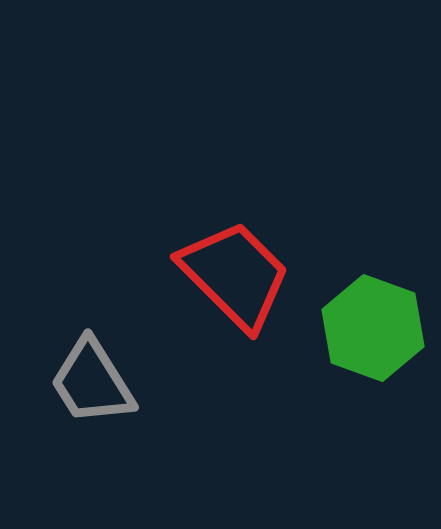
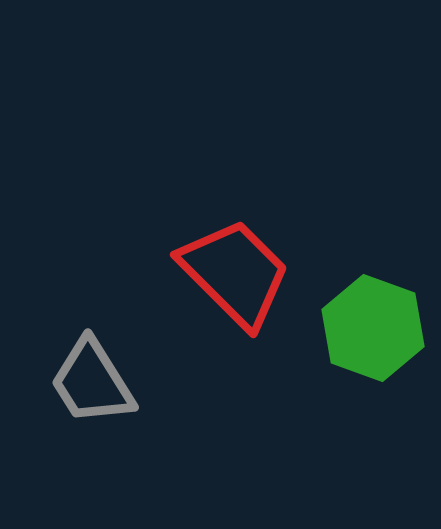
red trapezoid: moved 2 px up
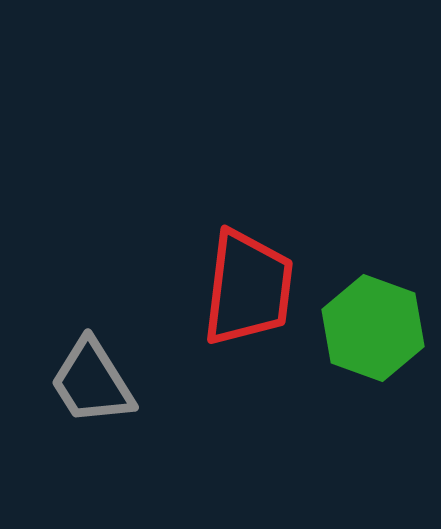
red trapezoid: moved 13 px right, 15 px down; rotated 52 degrees clockwise
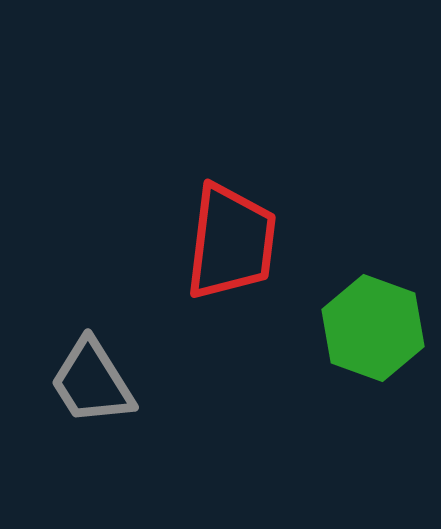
red trapezoid: moved 17 px left, 46 px up
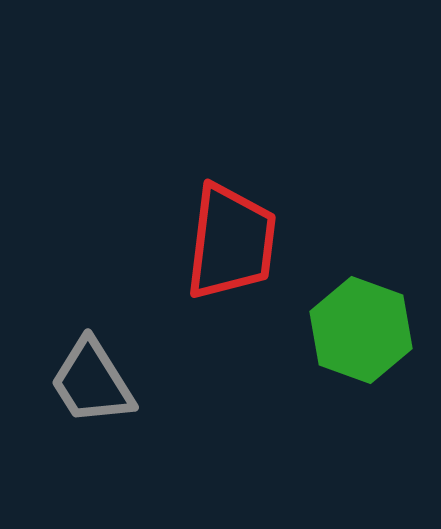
green hexagon: moved 12 px left, 2 px down
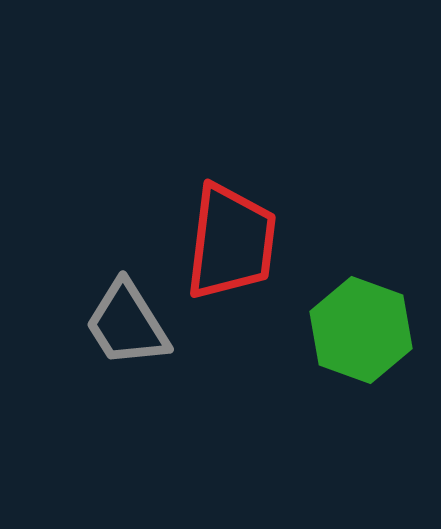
gray trapezoid: moved 35 px right, 58 px up
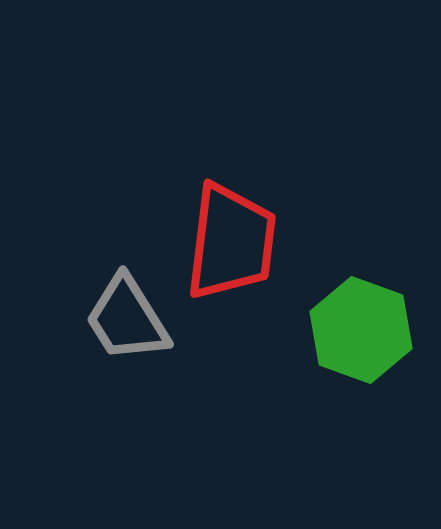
gray trapezoid: moved 5 px up
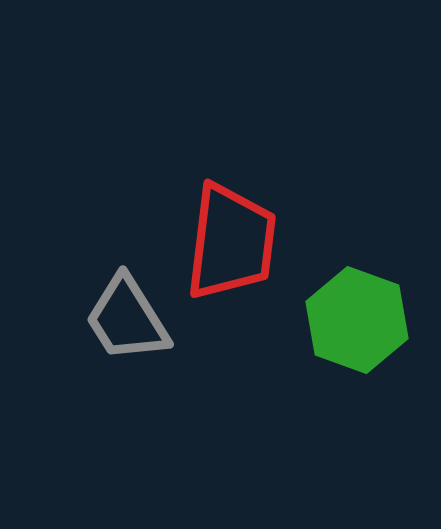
green hexagon: moved 4 px left, 10 px up
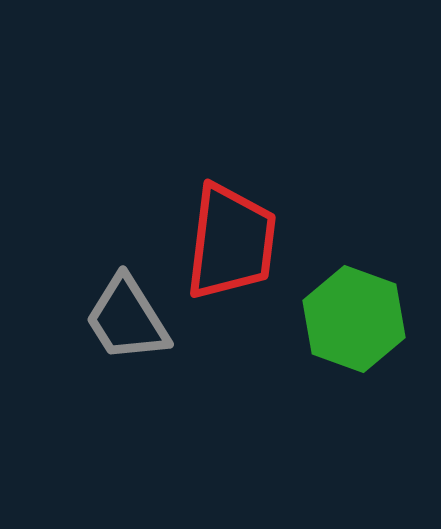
green hexagon: moved 3 px left, 1 px up
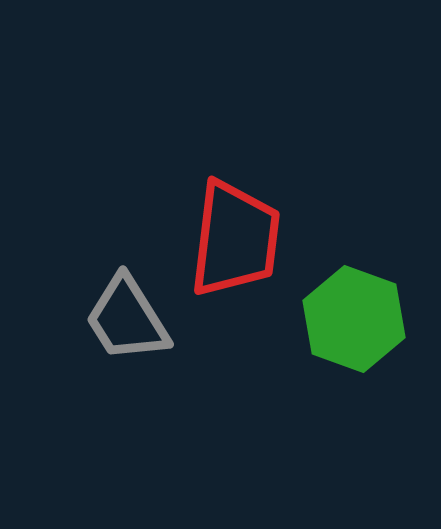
red trapezoid: moved 4 px right, 3 px up
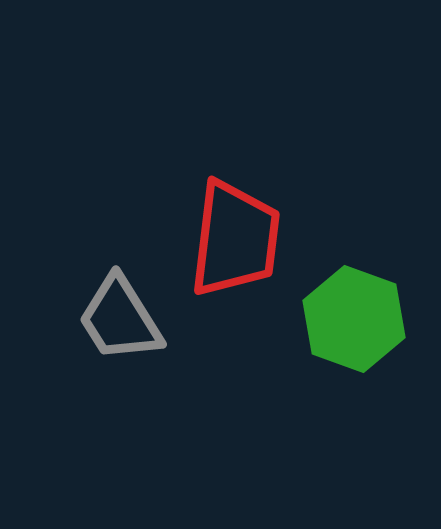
gray trapezoid: moved 7 px left
